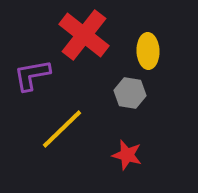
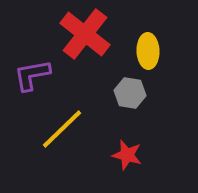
red cross: moved 1 px right, 1 px up
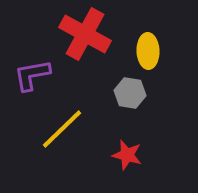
red cross: rotated 9 degrees counterclockwise
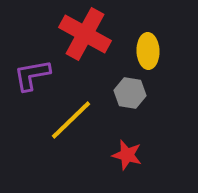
yellow line: moved 9 px right, 9 px up
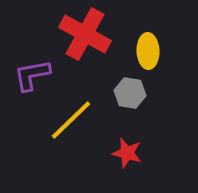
red star: moved 2 px up
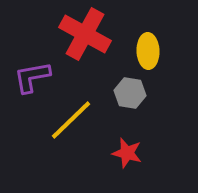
purple L-shape: moved 2 px down
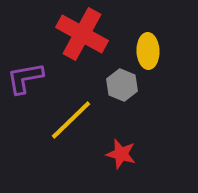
red cross: moved 3 px left
purple L-shape: moved 7 px left, 1 px down
gray hexagon: moved 8 px left, 8 px up; rotated 12 degrees clockwise
red star: moved 6 px left, 1 px down
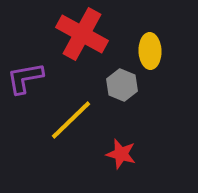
yellow ellipse: moved 2 px right
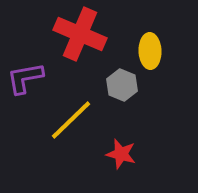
red cross: moved 2 px left; rotated 6 degrees counterclockwise
